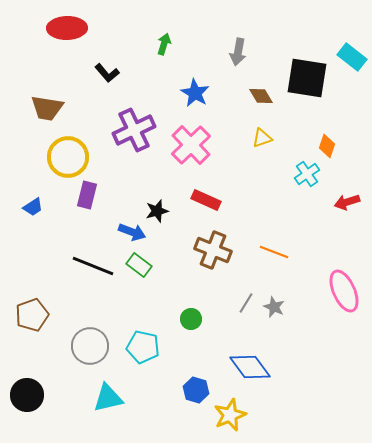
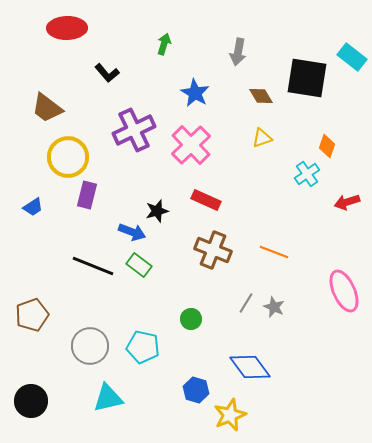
brown trapezoid: rotated 28 degrees clockwise
black circle: moved 4 px right, 6 px down
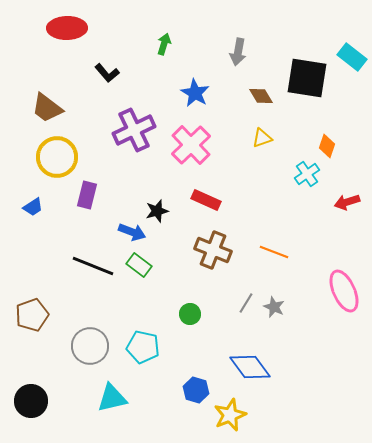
yellow circle: moved 11 px left
green circle: moved 1 px left, 5 px up
cyan triangle: moved 4 px right
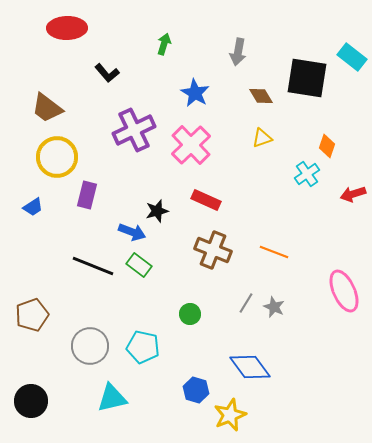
red arrow: moved 6 px right, 8 px up
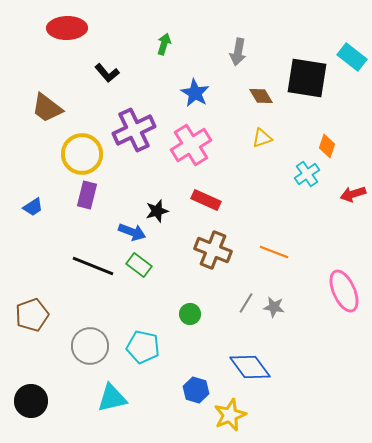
pink cross: rotated 12 degrees clockwise
yellow circle: moved 25 px right, 3 px up
gray star: rotated 15 degrees counterclockwise
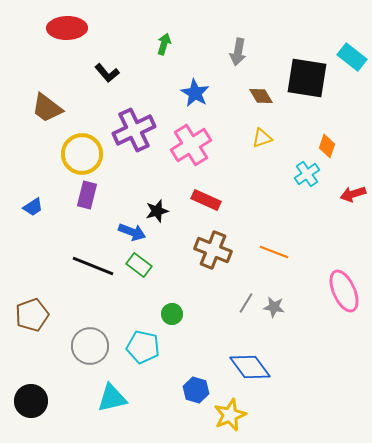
green circle: moved 18 px left
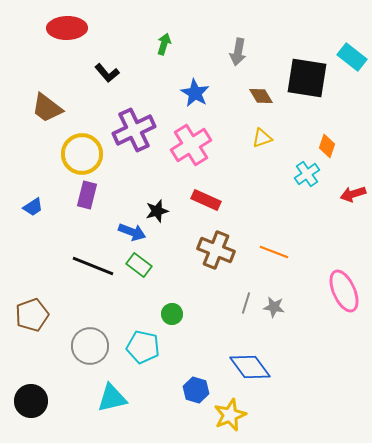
brown cross: moved 3 px right
gray line: rotated 15 degrees counterclockwise
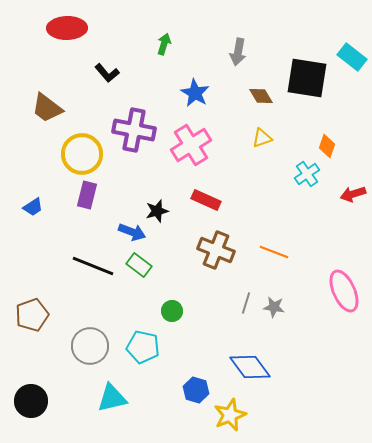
purple cross: rotated 36 degrees clockwise
green circle: moved 3 px up
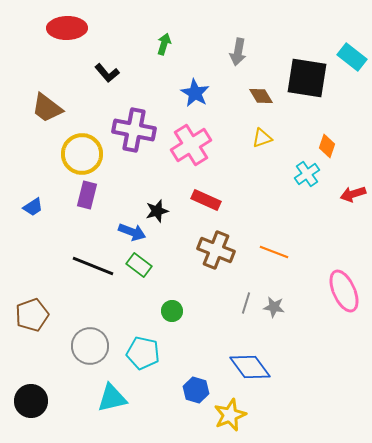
cyan pentagon: moved 6 px down
